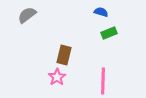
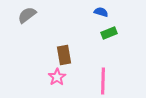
brown rectangle: rotated 24 degrees counterclockwise
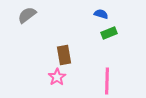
blue semicircle: moved 2 px down
pink line: moved 4 px right
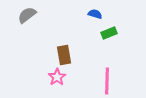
blue semicircle: moved 6 px left
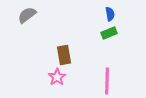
blue semicircle: moved 15 px right; rotated 64 degrees clockwise
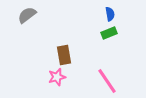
pink star: rotated 18 degrees clockwise
pink line: rotated 36 degrees counterclockwise
